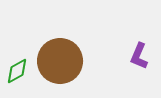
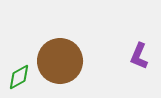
green diamond: moved 2 px right, 6 px down
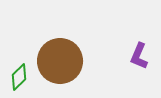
green diamond: rotated 16 degrees counterclockwise
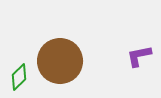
purple L-shape: rotated 56 degrees clockwise
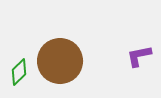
green diamond: moved 5 px up
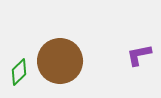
purple L-shape: moved 1 px up
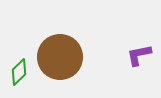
brown circle: moved 4 px up
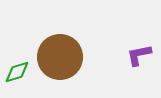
green diamond: moved 2 px left; rotated 28 degrees clockwise
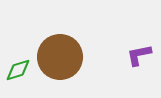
green diamond: moved 1 px right, 2 px up
